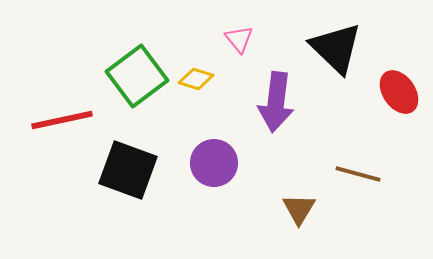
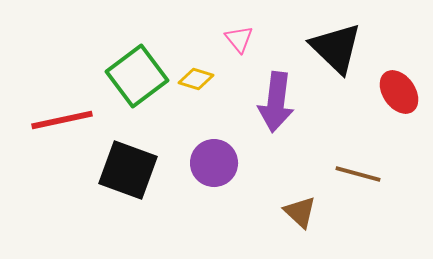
brown triangle: moved 1 px right, 3 px down; rotated 18 degrees counterclockwise
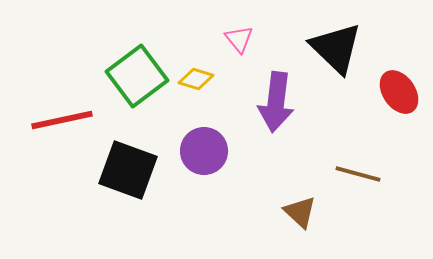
purple circle: moved 10 px left, 12 px up
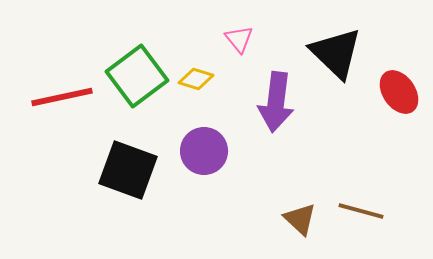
black triangle: moved 5 px down
red line: moved 23 px up
brown line: moved 3 px right, 37 px down
brown triangle: moved 7 px down
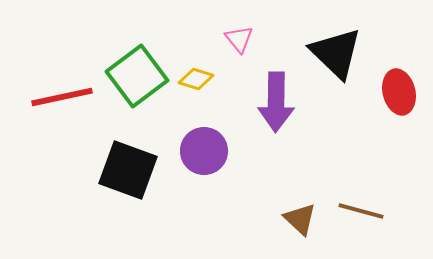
red ellipse: rotated 21 degrees clockwise
purple arrow: rotated 6 degrees counterclockwise
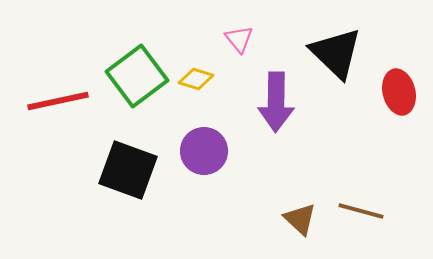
red line: moved 4 px left, 4 px down
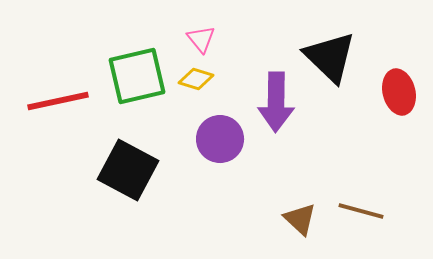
pink triangle: moved 38 px left
black triangle: moved 6 px left, 4 px down
green square: rotated 24 degrees clockwise
purple circle: moved 16 px right, 12 px up
black square: rotated 8 degrees clockwise
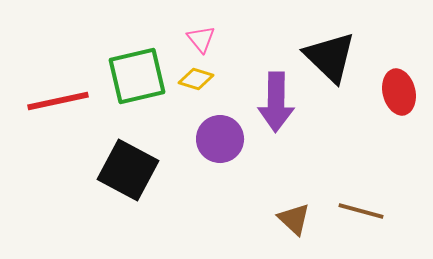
brown triangle: moved 6 px left
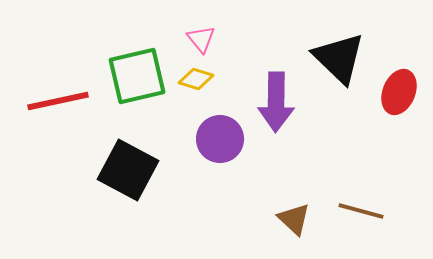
black triangle: moved 9 px right, 1 px down
red ellipse: rotated 36 degrees clockwise
